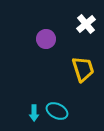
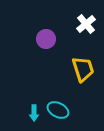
cyan ellipse: moved 1 px right, 1 px up
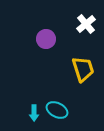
cyan ellipse: moved 1 px left
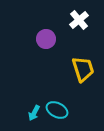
white cross: moved 7 px left, 4 px up
cyan arrow: rotated 28 degrees clockwise
